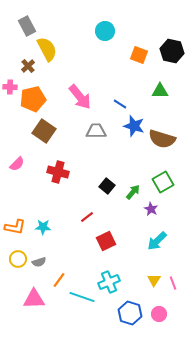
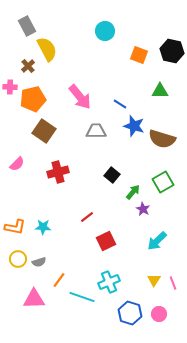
red cross: rotated 30 degrees counterclockwise
black square: moved 5 px right, 11 px up
purple star: moved 8 px left
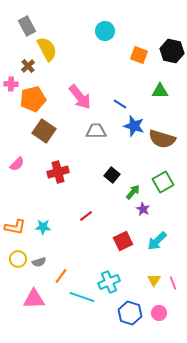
pink cross: moved 1 px right, 3 px up
red line: moved 1 px left, 1 px up
red square: moved 17 px right
orange line: moved 2 px right, 4 px up
pink circle: moved 1 px up
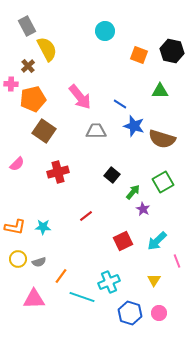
pink line: moved 4 px right, 22 px up
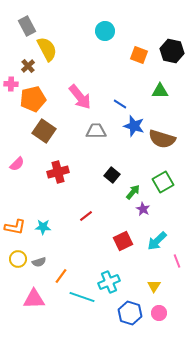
yellow triangle: moved 6 px down
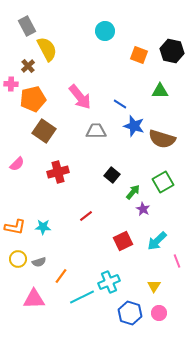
cyan line: rotated 45 degrees counterclockwise
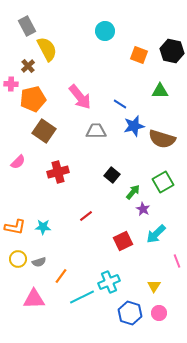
blue star: rotated 30 degrees counterclockwise
pink semicircle: moved 1 px right, 2 px up
cyan arrow: moved 1 px left, 7 px up
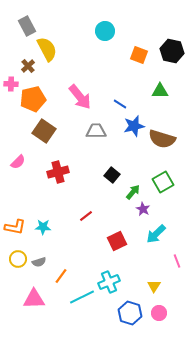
red square: moved 6 px left
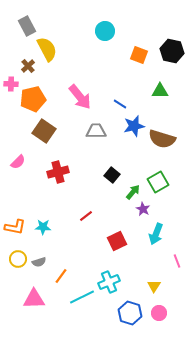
green square: moved 5 px left
cyan arrow: rotated 25 degrees counterclockwise
